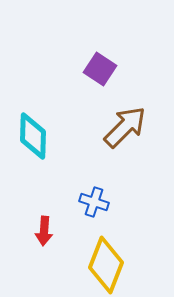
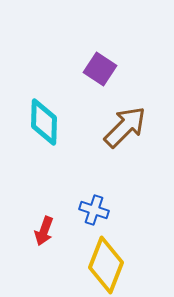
cyan diamond: moved 11 px right, 14 px up
blue cross: moved 8 px down
red arrow: rotated 16 degrees clockwise
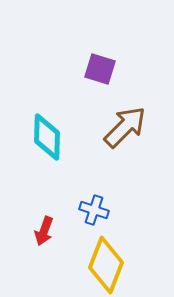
purple square: rotated 16 degrees counterclockwise
cyan diamond: moved 3 px right, 15 px down
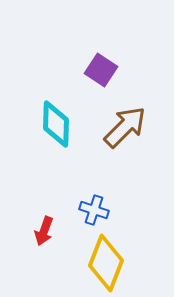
purple square: moved 1 px right, 1 px down; rotated 16 degrees clockwise
cyan diamond: moved 9 px right, 13 px up
yellow diamond: moved 2 px up
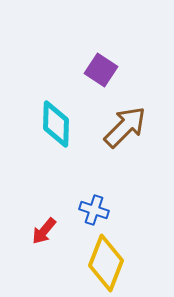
red arrow: rotated 20 degrees clockwise
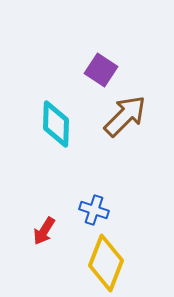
brown arrow: moved 11 px up
red arrow: rotated 8 degrees counterclockwise
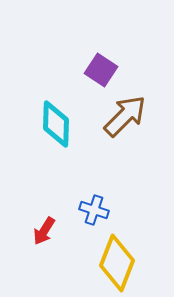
yellow diamond: moved 11 px right
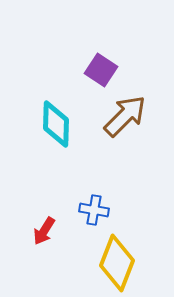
blue cross: rotated 8 degrees counterclockwise
